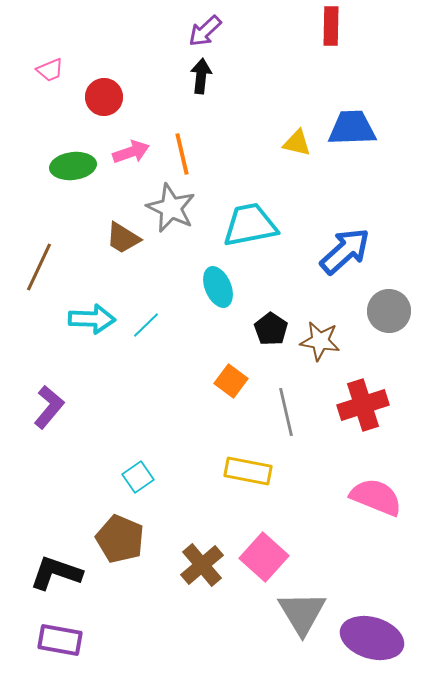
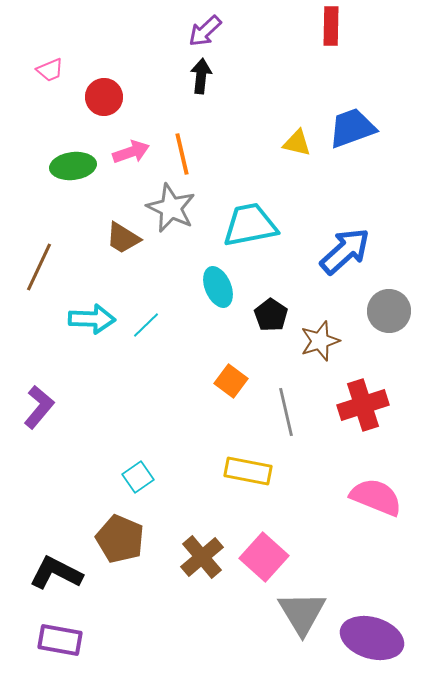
blue trapezoid: rotated 18 degrees counterclockwise
black pentagon: moved 14 px up
brown star: rotated 27 degrees counterclockwise
purple L-shape: moved 10 px left
brown cross: moved 8 px up
black L-shape: rotated 8 degrees clockwise
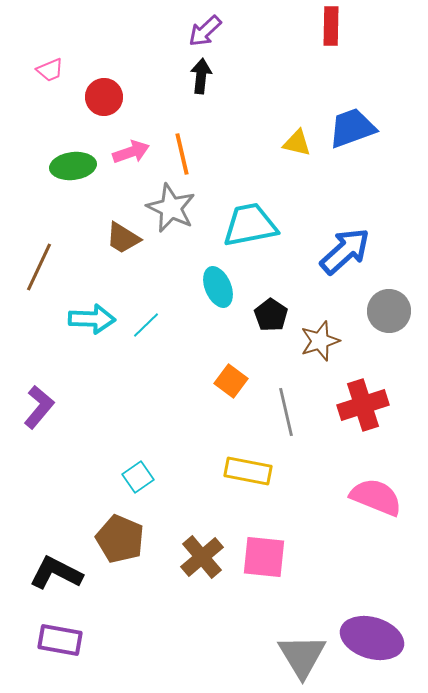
pink square: rotated 36 degrees counterclockwise
gray triangle: moved 43 px down
